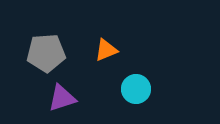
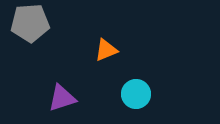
gray pentagon: moved 16 px left, 30 px up
cyan circle: moved 5 px down
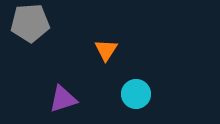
orange triangle: rotated 35 degrees counterclockwise
purple triangle: moved 1 px right, 1 px down
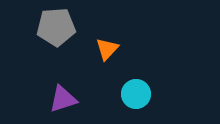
gray pentagon: moved 26 px right, 4 px down
orange triangle: moved 1 px right, 1 px up; rotated 10 degrees clockwise
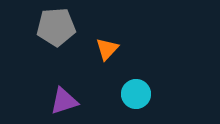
purple triangle: moved 1 px right, 2 px down
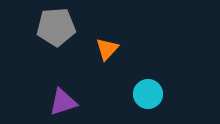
cyan circle: moved 12 px right
purple triangle: moved 1 px left, 1 px down
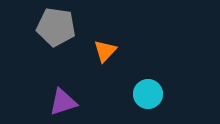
gray pentagon: rotated 12 degrees clockwise
orange triangle: moved 2 px left, 2 px down
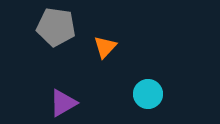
orange triangle: moved 4 px up
purple triangle: moved 1 px down; rotated 12 degrees counterclockwise
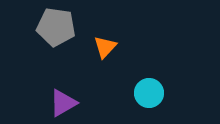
cyan circle: moved 1 px right, 1 px up
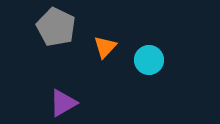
gray pentagon: rotated 18 degrees clockwise
cyan circle: moved 33 px up
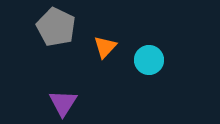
purple triangle: rotated 28 degrees counterclockwise
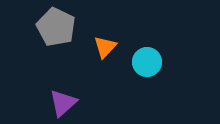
cyan circle: moved 2 px left, 2 px down
purple triangle: rotated 16 degrees clockwise
